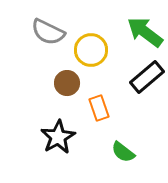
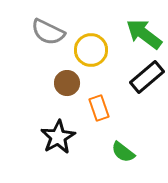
green arrow: moved 1 px left, 2 px down
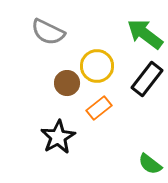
green arrow: moved 1 px right
yellow circle: moved 6 px right, 16 px down
black rectangle: moved 2 px down; rotated 12 degrees counterclockwise
orange rectangle: rotated 70 degrees clockwise
green semicircle: moved 27 px right, 12 px down
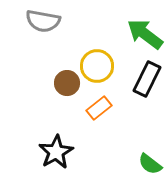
gray semicircle: moved 5 px left, 11 px up; rotated 16 degrees counterclockwise
black rectangle: rotated 12 degrees counterclockwise
black star: moved 2 px left, 15 px down
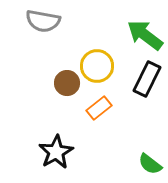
green arrow: moved 1 px down
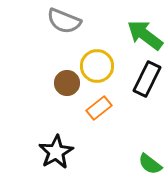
gray semicircle: moved 21 px right; rotated 12 degrees clockwise
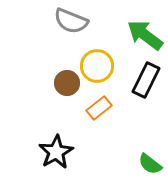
gray semicircle: moved 7 px right
black rectangle: moved 1 px left, 1 px down
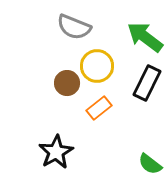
gray semicircle: moved 3 px right, 6 px down
green arrow: moved 2 px down
black rectangle: moved 1 px right, 3 px down
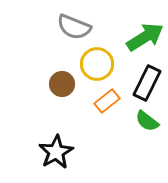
green arrow: rotated 111 degrees clockwise
yellow circle: moved 2 px up
brown circle: moved 5 px left, 1 px down
orange rectangle: moved 8 px right, 7 px up
green semicircle: moved 3 px left, 43 px up
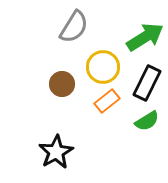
gray semicircle: rotated 80 degrees counterclockwise
yellow circle: moved 6 px right, 3 px down
green semicircle: rotated 70 degrees counterclockwise
